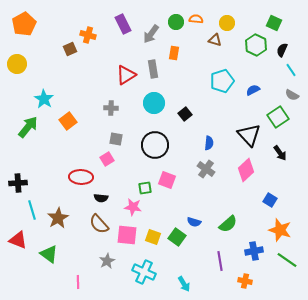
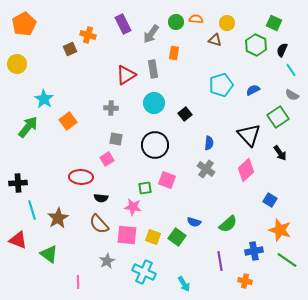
cyan pentagon at (222, 81): moved 1 px left, 4 px down
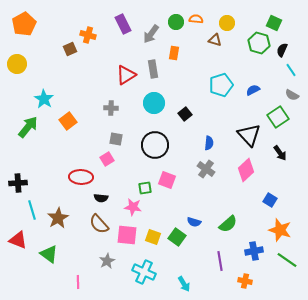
green hexagon at (256, 45): moved 3 px right, 2 px up; rotated 10 degrees counterclockwise
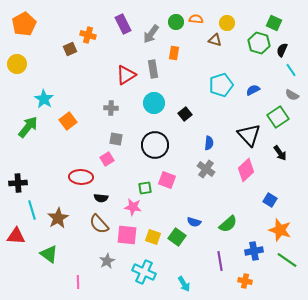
red triangle at (18, 240): moved 2 px left, 4 px up; rotated 18 degrees counterclockwise
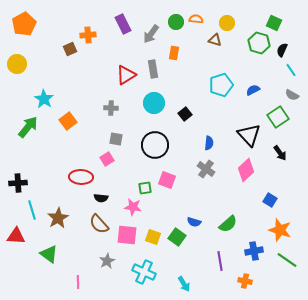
orange cross at (88, 35): rotated 21 degrees counterclockwise
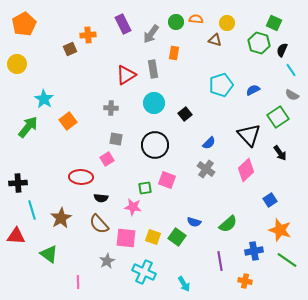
blue semicircle at (209, 143): rotated 40 degrees clockwise
blue square at (270, 200): rotated 24 degrees clockwise
brown star at (58, 218): moved 3 px right
pink square at (127, 235): moved 1 px left, 3 px down
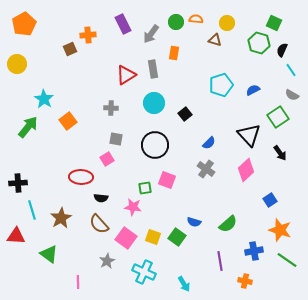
pink square at (126, 238): rotated 30 degrees clockwise
